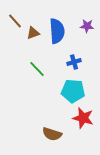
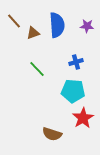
brown line: moved 1 px left
blue semicircle: moved 6 px up
blue cross: moved 2 px right
red star: rotated 25 degrees clockwise
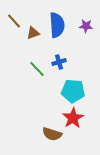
purple star: moved 1 px left
blue cross: moved 17 px left
red star: moved 10 px left
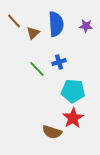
blue semicircle: moved 1 px left, 1 px up
brown triangle: rotated 24 degrees counterclockwise
brown semicircle: moved 2 px up
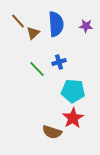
brown line: moved 4 px right
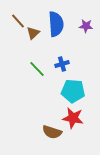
blue cross: moved 3 px right, 2 px down
red star: rotated 30 degrees counterclockwise
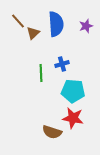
purple star: rotated 24 degrees counterclockwise
green line: moved 4 px right, 4 px down; rotated 42 degrees clockwise
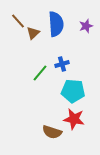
green line: moved 1 px left; rotated 42 degrees clockwise
red star: moved 1 px right, 1 px down
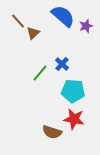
blue semicircle: moved 7 px right, 8 px up; rotated 45 degrees counterclockwise
blue cross: rotated 32 degrees counterclockwise
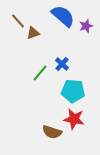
brown triangle: rotated 24 degrees clockwise
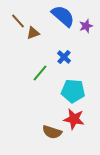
blue cross: moved 2 px right, 7 px up
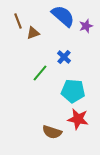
brown line: rotated 21 degrees clockwise
red star: moved 4 px right
